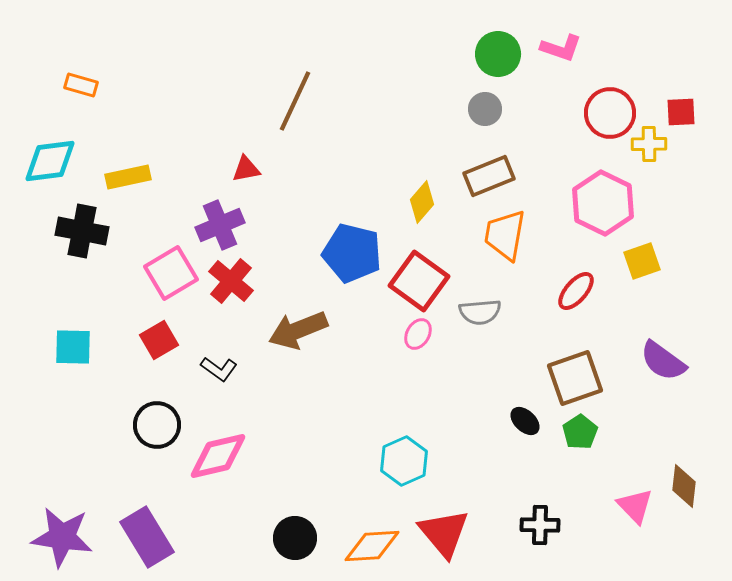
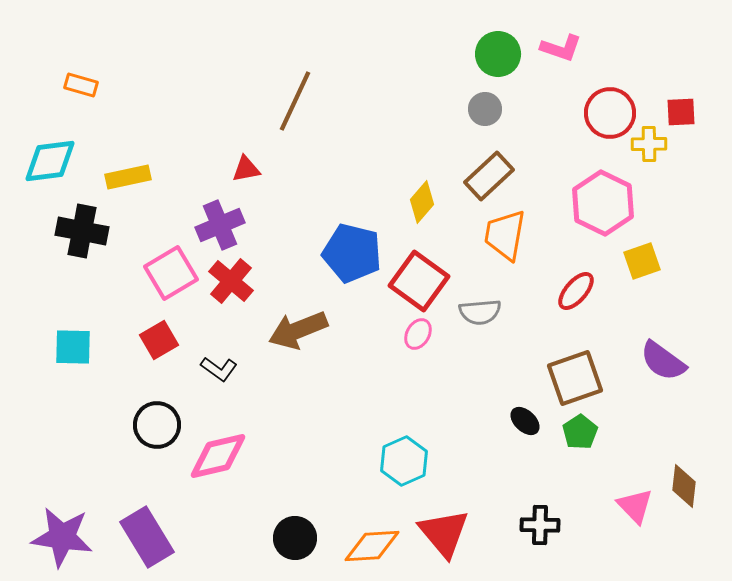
brown rectangle at (489, 176): rotated 21 degrees counterclockwise
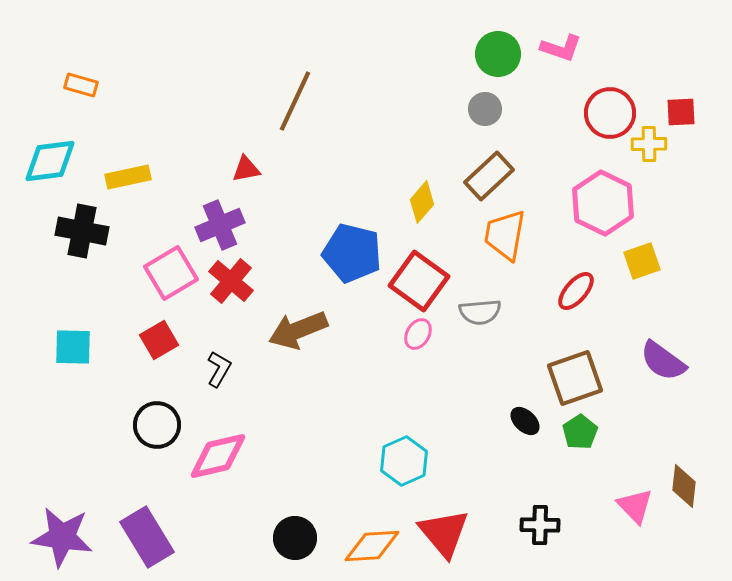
black L-shape at (219, 369): rotated 96 degrees counterclockwise
